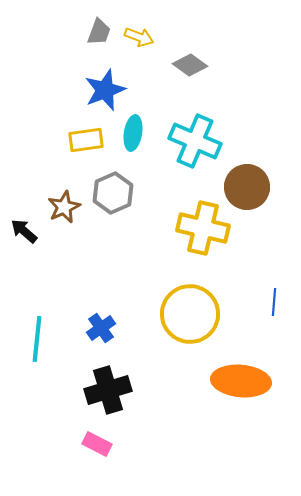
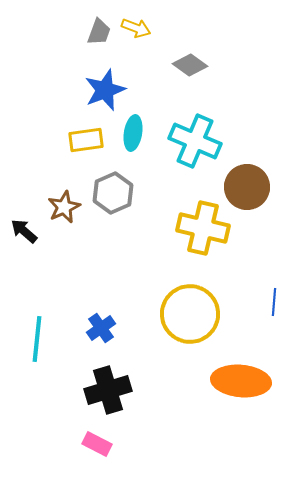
yellow arrow: moved 3 px left, 9 px up
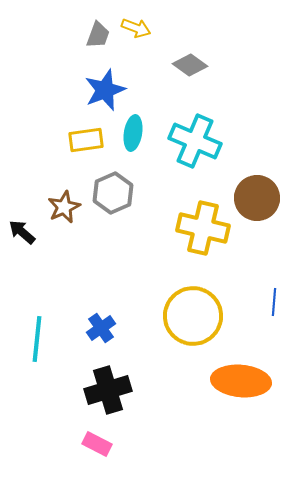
gray trapezoid: moved 1 px left, 3 px down
brown circle: moved 10 px right, 11 px down
black arrow: moved 2 px left, 1 px down
yellow circle: moved 3 px right, 2 px down
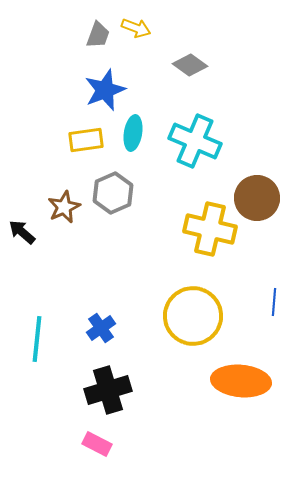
yellow cross: moved 7 px right, 1 px down
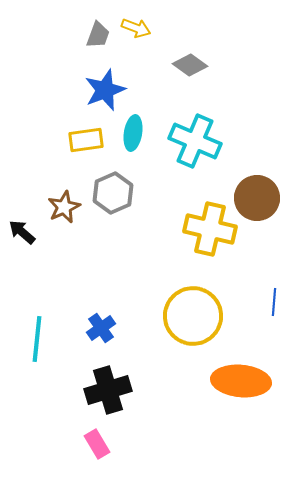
pink rectangle: rotated 32 degrees clockwise
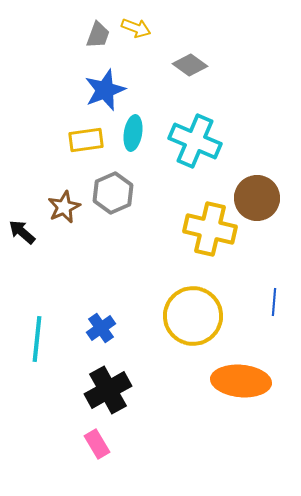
black cross: rotated 12 degrees counterclockwise
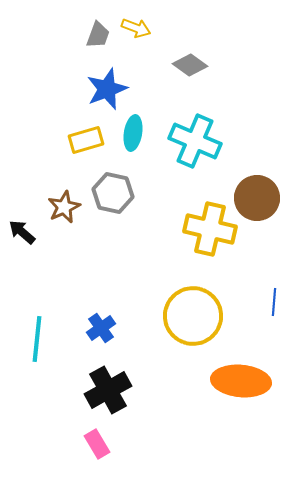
blue star: moved 2 px right, 1 px up
yellow rectangle: rotated 8 degrees counterclockwise
gray hexagon: rotated 24 degrees counterclockwise
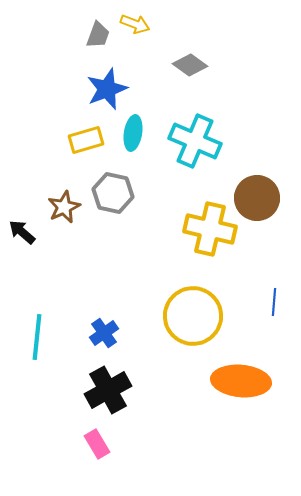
yellow arrow: moved 1 px left, 4 px up
blue cross: moved 3 px right, 5 px down
cyan line: moved 2 px up
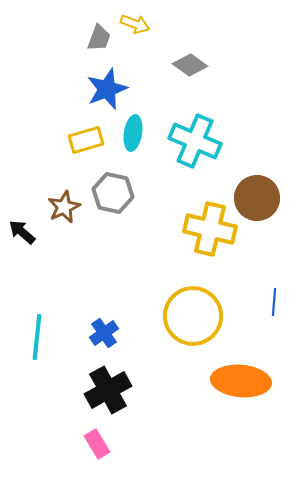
gray trapezoid: moved 1 px right, 3 px down
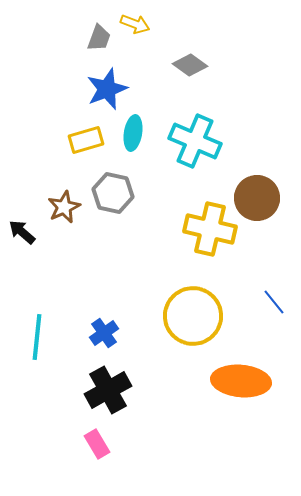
blue line: rotated 44 degrees counterclockwise
